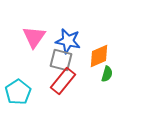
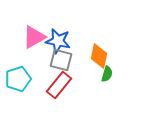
pink triangle: rotated 25 degrees clockwise
blue star: moved 10 px left
orange diamond: rotated 55 degrees counterclockwise
red rectangle: moved 4 px left, 4 px down
cyan pentagon: moved 13 px up; rotated 15 degrees clockwise
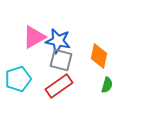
green semicircle: moved 11 px down
red rectangle: moved 1 px down; rotated 16 degrees clockwise
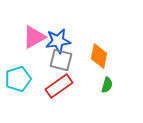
blue star: rotated 20 degrees counterclockwise
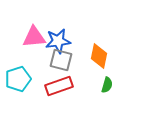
pink triangle: rotated 25 degrees clockwise
red rectangle: rotated 16 degrees clockwise
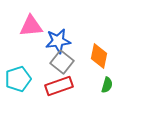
pink triangle: moved 3 px left, 11 px up
gray square: moved 1 px right, 2 px down; rotated 25 degrees clockwise
